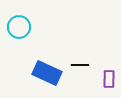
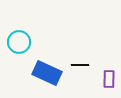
cyan circle: moved 15 px down
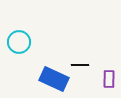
blue rectangle: moved 7 px right, 6 px down
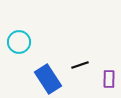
black line: rotated 18 degrees counterclockwise
blue rectangle: moved 6 px left; rotated 32 degrees clockwise
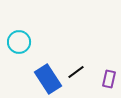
black line: moved 4 px left, 7 px down; rotated 18 degrees counterclockwise
purple rectangle: rotated 12 degrees clockwise
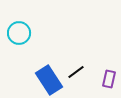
cyan circle: moved 9 px up
blue rectangle: moved 1 px right, 1 px down
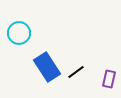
blue rectangle: moved 2 px left, 13 px up
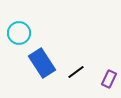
blue rectangle: moved 5 px left, 4 px up
purple rectangle: rotated 12 degrees clockwise
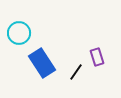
black line: rotated 18 degrees counterclockwise
purple rectangle: moved 12 px left, 22 px up; rotated 42 degrees counterclockwise
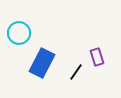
blue rectangle: rotated 60 degrees clockwise
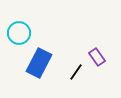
purple rectangle: rotated 18 degrees counterclockwise
blue rectangle: moved 3 px left
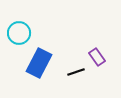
black line: rotated 36 degrees clockwise
